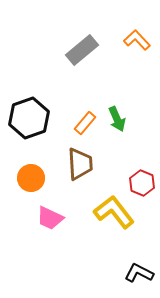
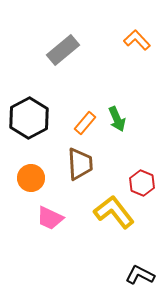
gray rectangle: moved 19 px left
black hexagon: rotated 9 degrees counterclockwise
black L-shape: moved 1 px right, 2 px down
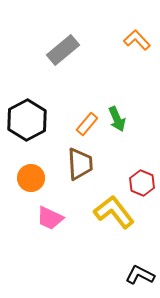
black hexagon: moved 2 px left, 2 px down
orange rectangle: moved 2 px right, 1 px down
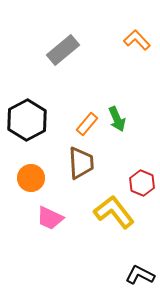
brown trapezoid: moved 1 px right, 1 px up
